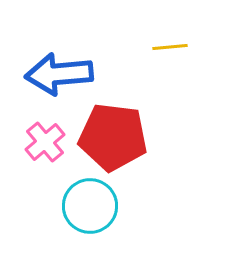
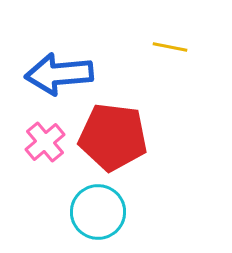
yellow line: rotated 16 degrees clockwise
cyan circle: moved 8 px right, 6 px down
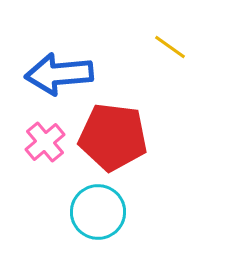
yellow line: rotated 24 degrees clockwise
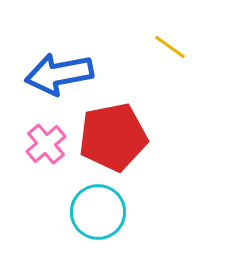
blue arrow: rotated 6 degrees counterclockwise
red pentagon: rotated 18 degrees counterclockwise
pink cross: moved 1 px right, 2 px down
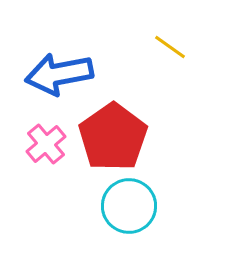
red pentagon: rotated 24 degrees counterclockwise
cyan circle: moved 31 px right, 6 px up
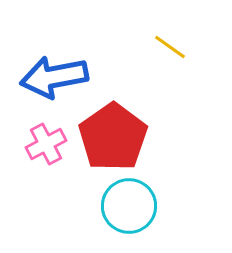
blue arrow: moved 5 px left, 3 px down
pink cross: rotated 12 degrees clockwise
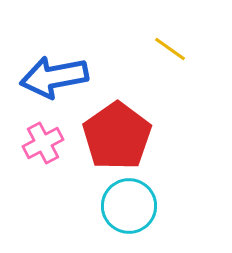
yellow line: moved 2 px down
red pentagon: moved 4 px right, 1 px up
pink cross: moved 3 px left, 1 px up
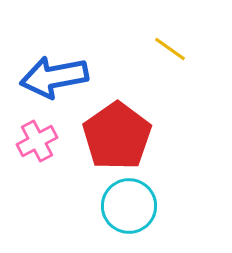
pink cross: moved 6 px left, 2 px up
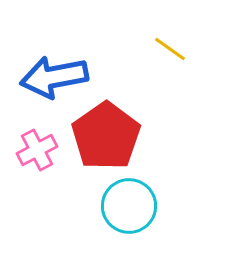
red pentagon: moved 11 px left
pink cross: moved 9 px down
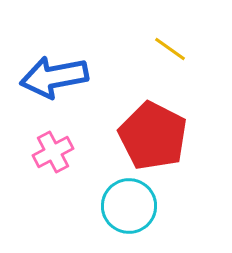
red pentagon: moved 47 px right; rotated 10 degrees counterclockwise
pink cross: moved 16 px right, 2 px down
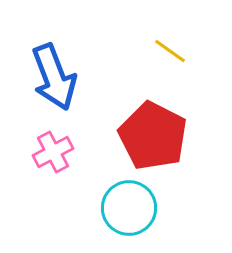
yellow line: moved 2 px down
blue arrow: rotated 100 degrees counterclockwise
cyan circle: moved 2 px down
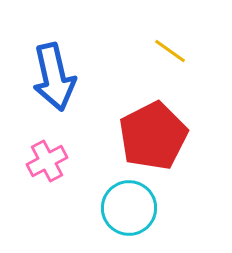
blue arrow: rotated 8 degrees clockwise
red pentagon: rotated 18 degrees clockwise
pink cross: moved 6 px left, 9 px down
